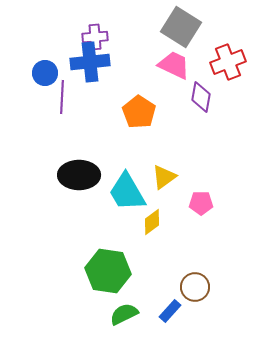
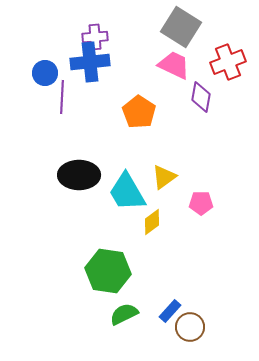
brown circle: moved 5 px left, 40 px down
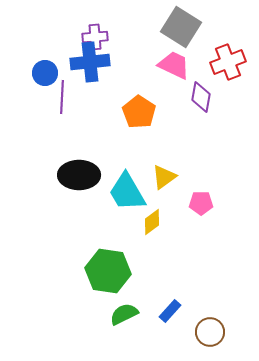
brown circle: moved 20 px right, 5 px down
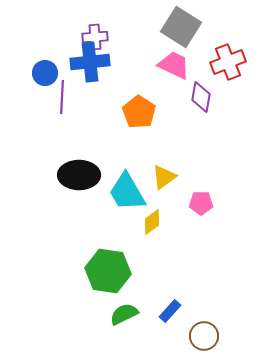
brown circle: moved 6 px left, 4 px down
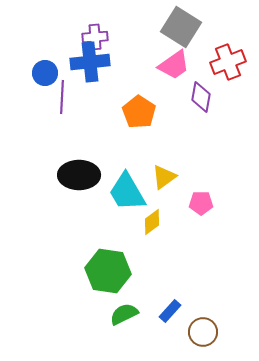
pink trapezoid: rotated 120 degrees clockwise
brown circle: moved 1 px left, 4 px up
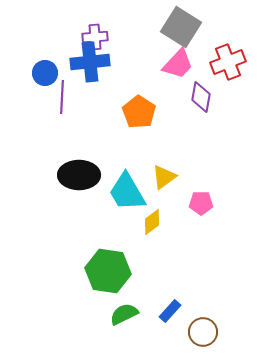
pink trapezoid: moved 4 px right, 1 px up; rotated 12 degrees counterclockwise
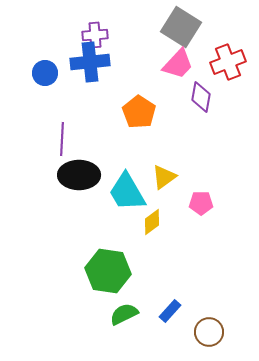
purple cross: moved 2 px up
purple line: moved 42 px down
brown circle: moved 6 px right
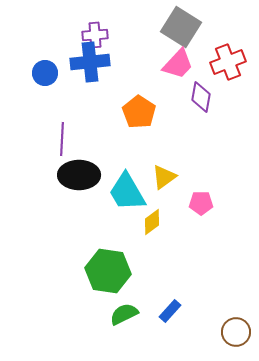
brown circle: moved 27 px right
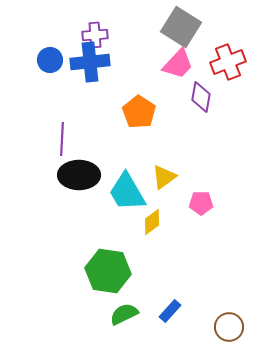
blue circle: moved 5 px right, 13 px up
brown circle: moved 7 px left, 5 px up
